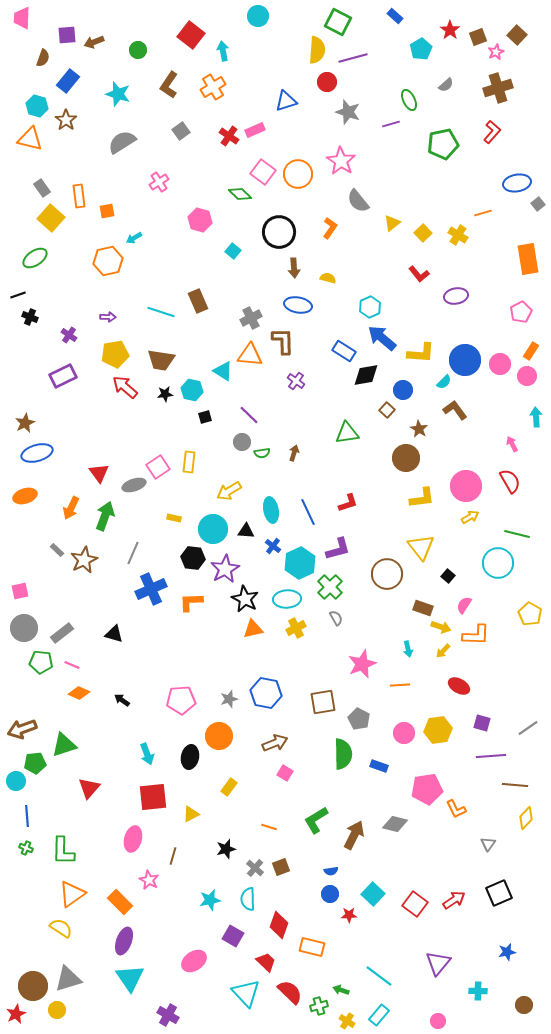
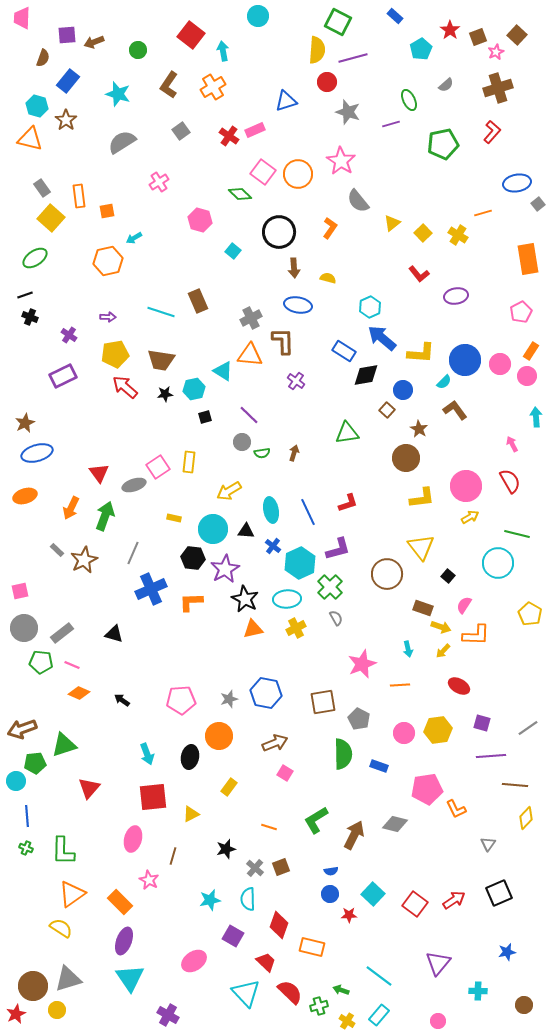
black line at (18, 295): moved 7 px right
cyan hexagon at (192, 390): moved 2 px right, 1 px up; rotated 25 degrees counterclockwise
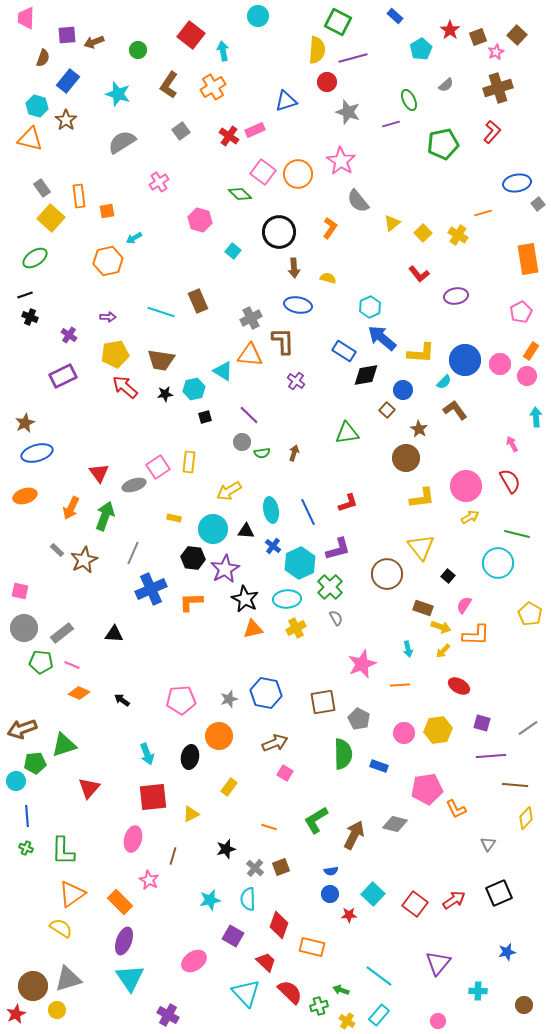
pink trapezoid at (22, 18): moved 4 px right
pink square at (20, 591): rotated 24 degrees clockwise
black triangle at (114, 634): rotated 12 degrees counterclockwise
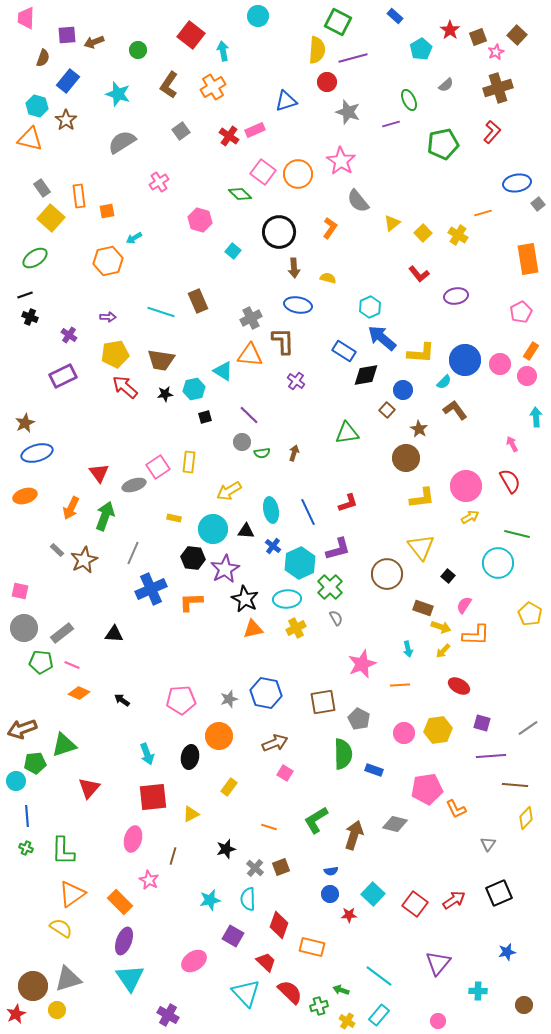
blue rectangle at (379, 766): moved 5 px left, 4 px down
brown arrow at (354, 835): rotated 8 degrees counterclockwise
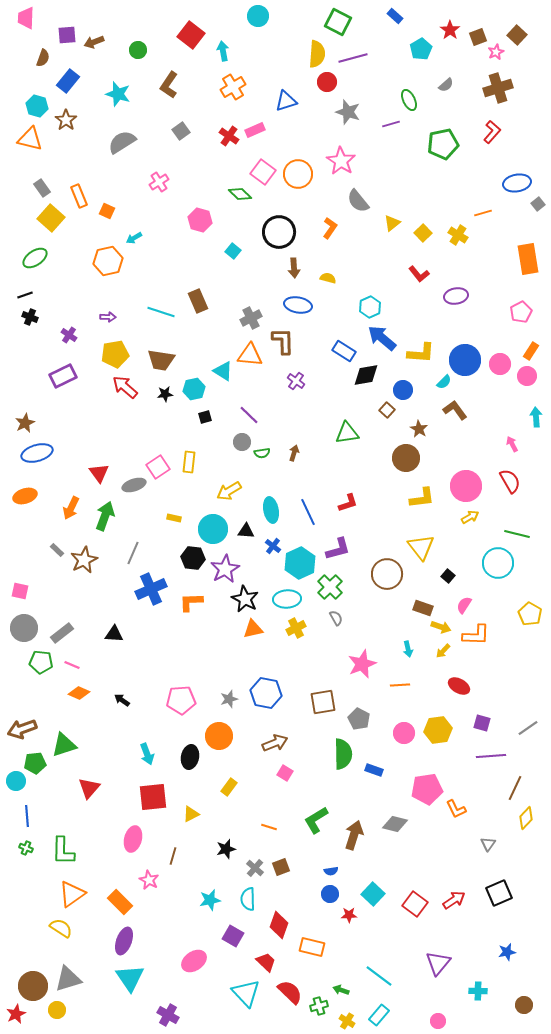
yellow semicircle at (317, 50): moved 4 px down
orange cross at (213, 87): moved 20 px right
orange rectangle at (79, 196): rotated 15 degrees counterclockwise
orange square at (107, 211): rotated 35 degrees clockwise
brown line at (515, 785): moved 3 px down; rotated 70 degrees counterclockwise
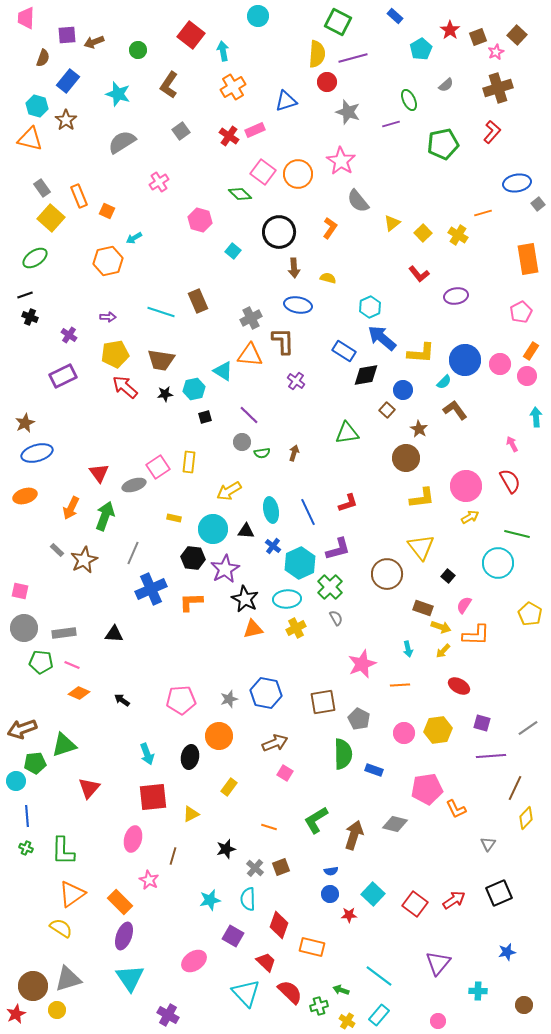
gray rectangle at (62, 633): moved 2 px right; rotated 30 degrees clockwise
purple ellipse at (124, 941): moved 5 px up
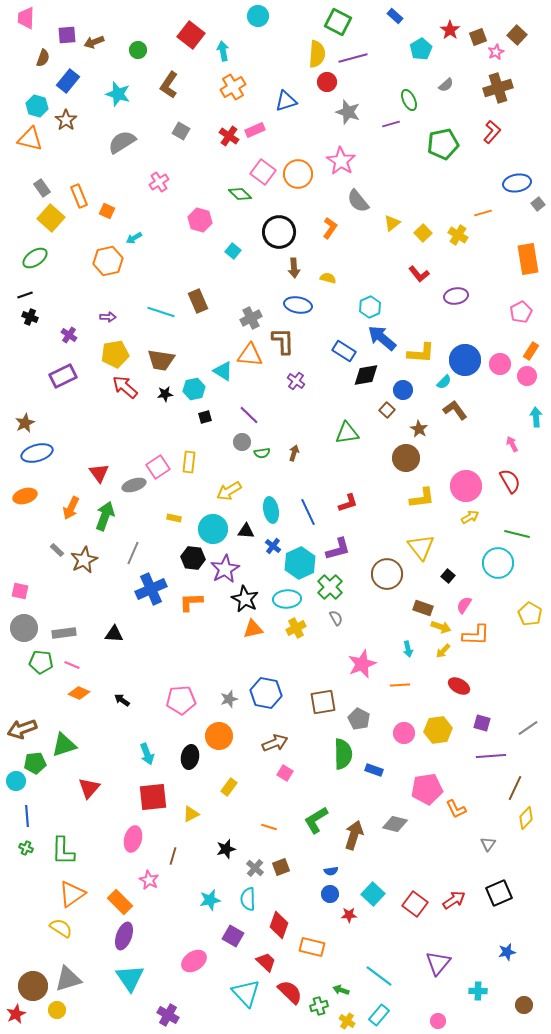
gray square at (181, 131): rotated 24 degrees counterclockwise
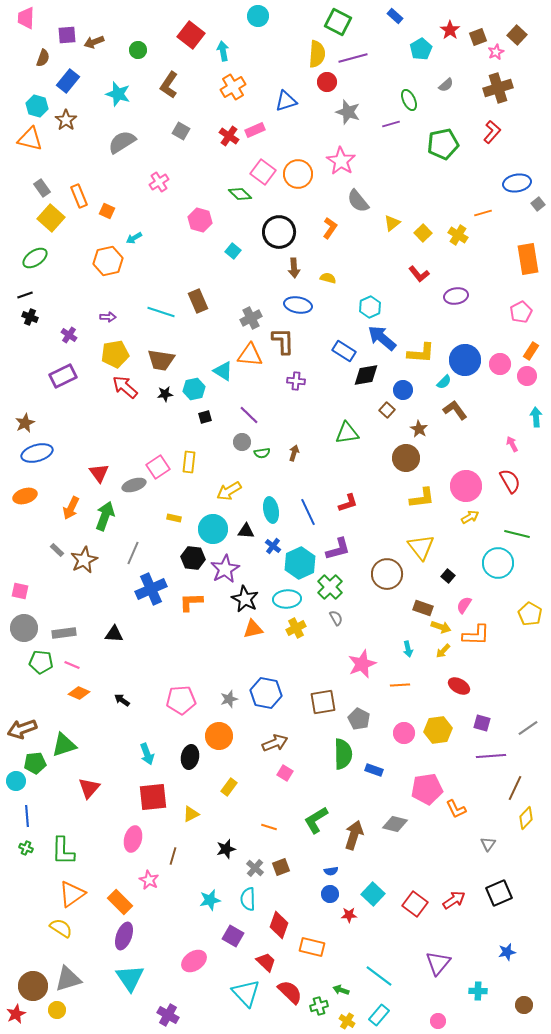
purple cross at (296, 381): rotated 30 degrees counterclockwise
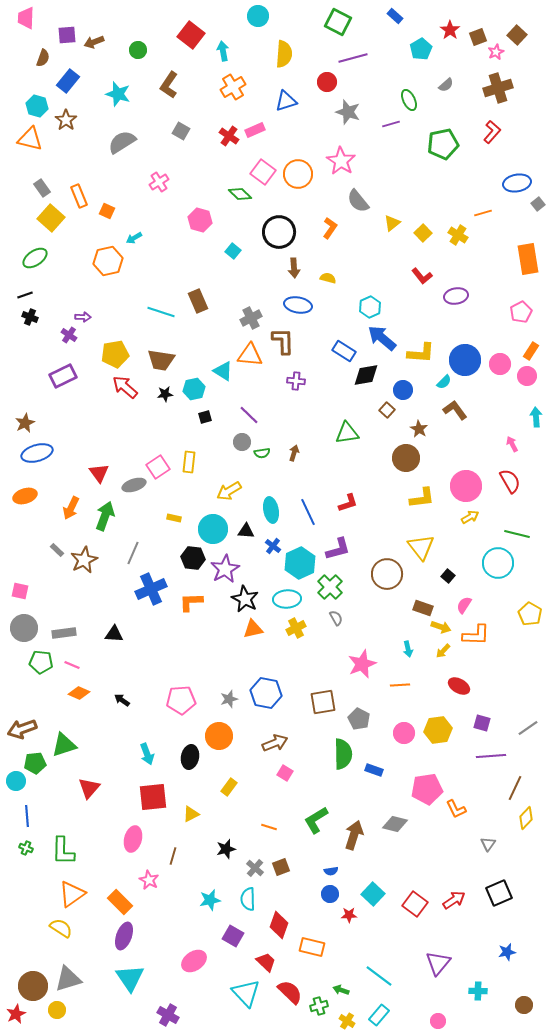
yellow semicircle at (317, 54): moved 33 px left
red L-shape at (419, 274): moved 3 px right, 2 px down
purple arrow at (108, 317): moved 25 px left
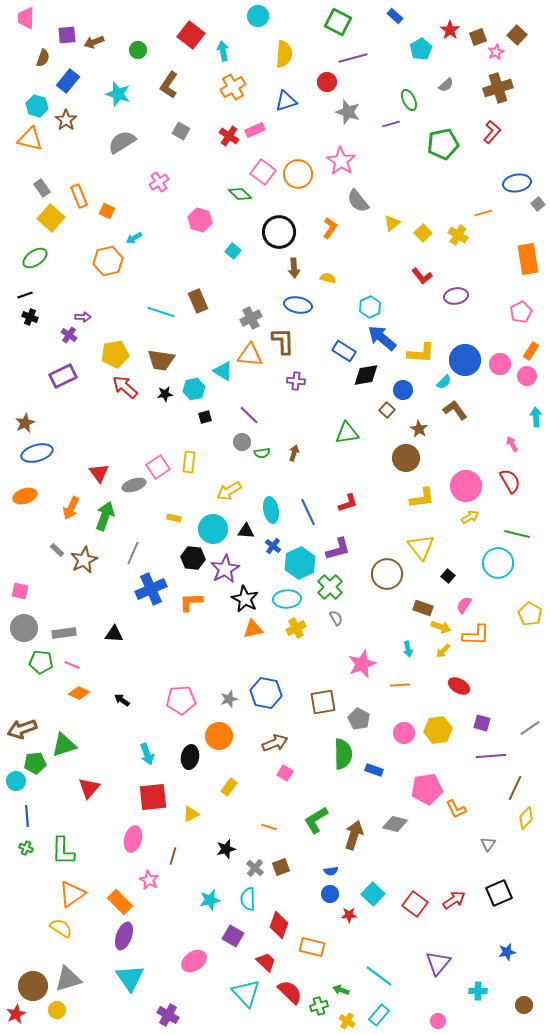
gray line at (528, 728): moved 2 px right
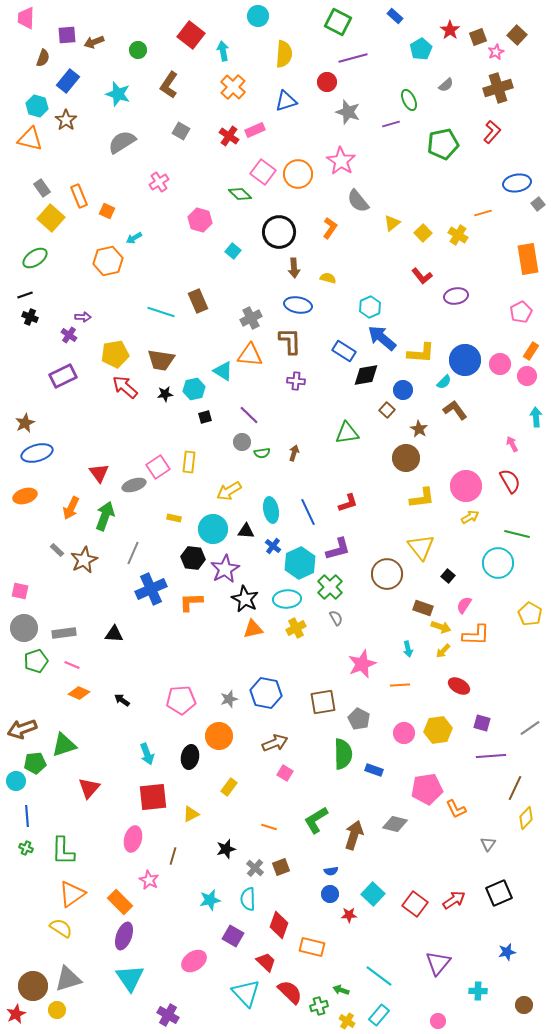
orange cross at (233, 87): rotated 15 degrees counterclockwise
brown L-shape at (283, 341): moved 7 px right
green pentagon at (41, 662): moved 5 px left, 1 px up; rotated 25 degrees counterclockwise
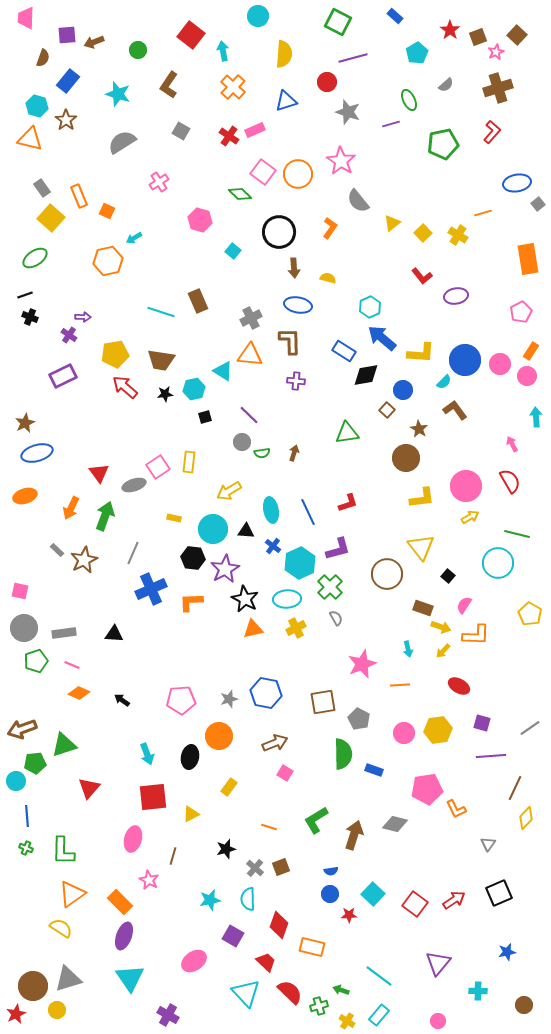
cyan pentagon at (421, 49): moved 4 px left, 4 px down
